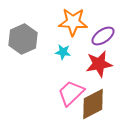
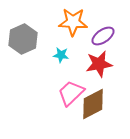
cyan star: moved 2 px left, 3 px down
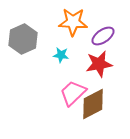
pink trapezoid: moved 2 px right
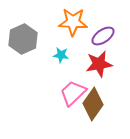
brown diamond: rotated 28 degrees counterclockwise
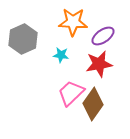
pink trapezoid: moved 2 px left
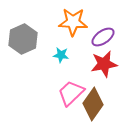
purple ellipse: moved 1 px down
red star: moved 5 px right
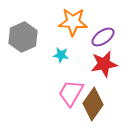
gray hexagon: moved 2 px up
pink trapezoid: rotated 16 degrees counterclockwise
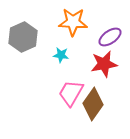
purple ellipse: moved 7 px right
